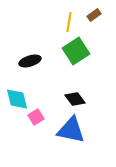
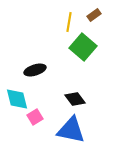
green square: moved 7 px right, 4 px up; rotated 16 degrees counterclockwise
black ellipse: moved 5 px right, 9 px down
pink square: moved 1 px left
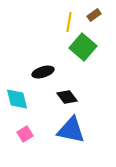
black ellipse: moved 8 px right, 2 px down
black diamond: moved 8 px left, 2 px up
pink square: moved 10 px left, 17 px down
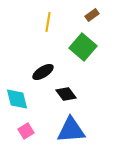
brown rectangle: moved 2 px left
yellow line: moved 21 px left
black ellipse: rotated 15 degrees counterclockwise
black diamond: moved 1 px left, 3 px up
blue triangle: rotated 16 degrees counterclockwise
pink square: moved 1 px right, 3 px up
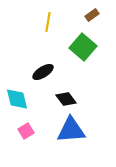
black diamond: moved 5 px down
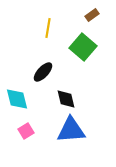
yellow line: moved 6 px down
black ellipse: rotated 15 degrees counterclockwise
black diamond: rotated 25 degrees clockwise
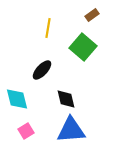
black ellipse: moved 1 px left, 2 px up
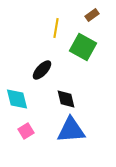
yellow line: moved 8 px right
green square: rotated 12 degrees counterclockwise
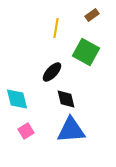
green square: moved 3 px right, 5 px down
black ellipse: moved 10 px right, 2 px down
